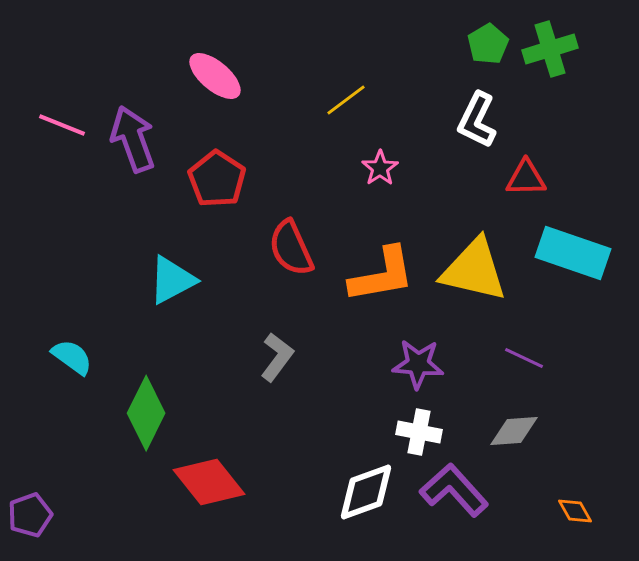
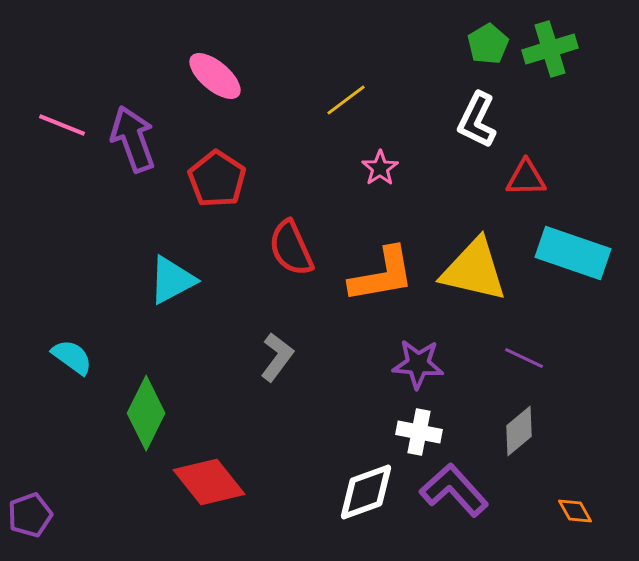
gray diamond: moved 5 px right; rotated 36 degrees counterclockwise
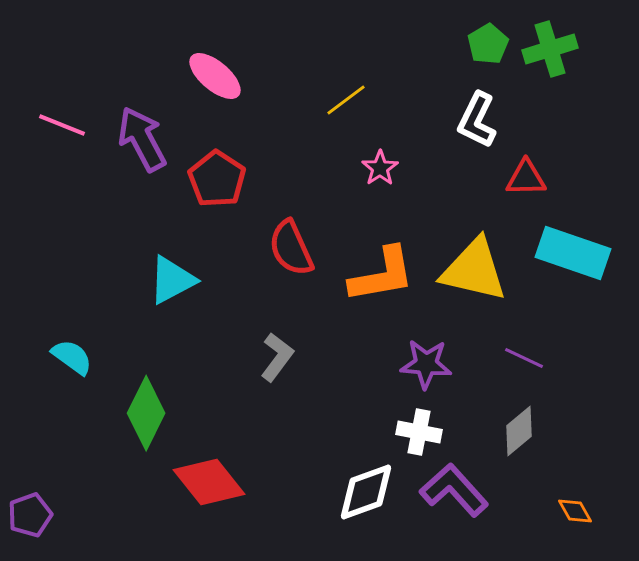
purple arrow: moved 9 px right; rotated 8 degrees counterclockwise
purple star: moved 8 px right
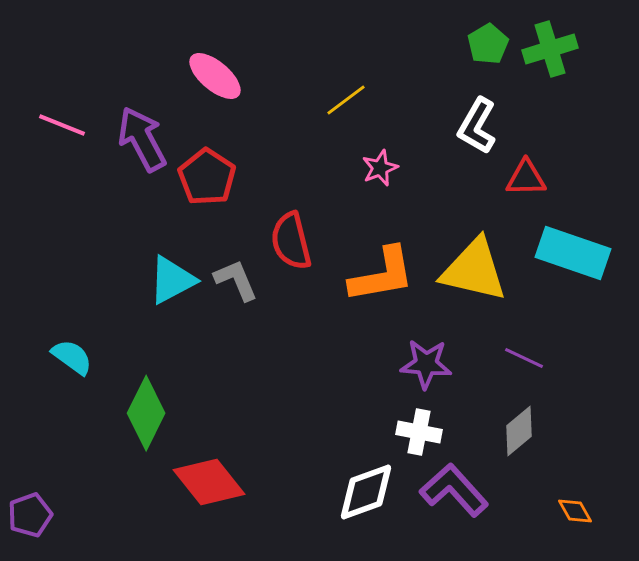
white L-shape: moved 6 px down; rotated 4 degrees clockwise
pink star: rotated 12 degrees clockwise
red pentagon: moved 10 px left, 2 px up
red semicircle: moved 7 px up; rotated 10 degrees clockwise
gray L-shape: moved 41 px left, 77 px up; rotated 60 degrees counterclockwise
